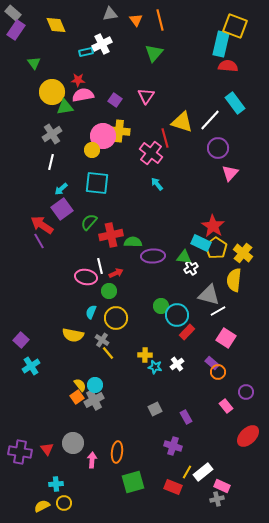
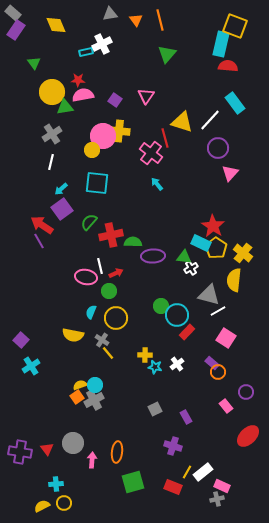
green triangle at (154, 53): moved 13 px right, 1 px down
yellow semicircle at (80, 385): rotated 72 degrees counterclockwise
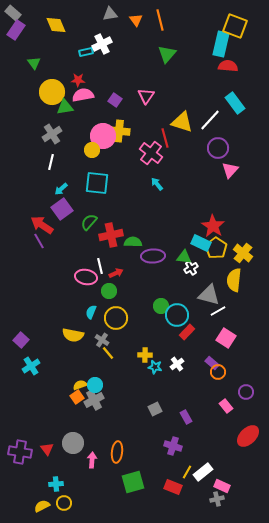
pink triangle at (230, 173): moved 3 px up
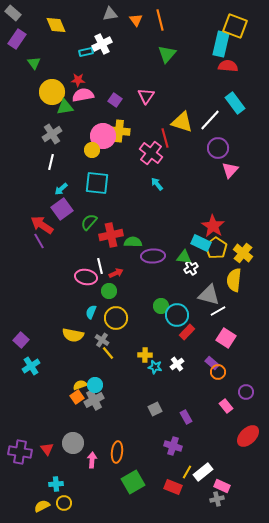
purple rectangle at (16, 30): moved 1 px right, 9 px down
green square at (133, 482): rotated 15 degrees counterclockwise
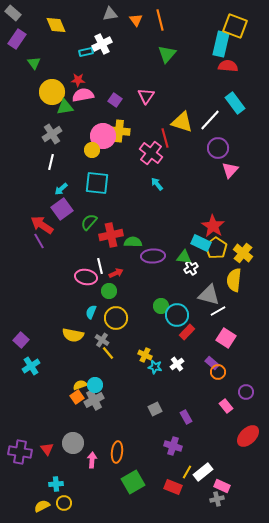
yellow cross at (145, 355): rotated 24 degrees clockwise
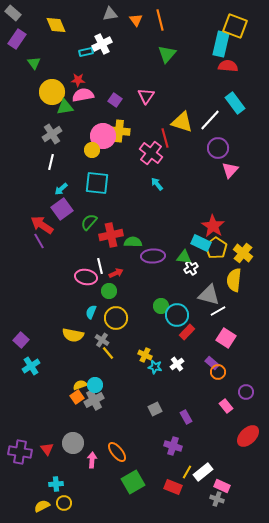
orange ellipse at (117, 452): rotated 45 degrees counterclockwise
gray cross at (217, 499): rotated 32 degrees clockwise
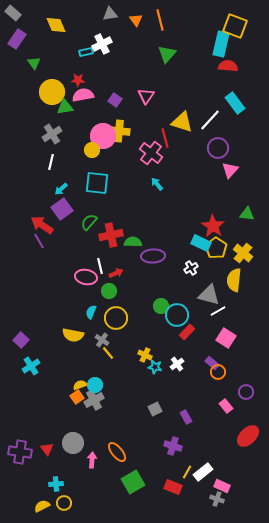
green triangle at (184, 257): moved 63 px right, 43 px up
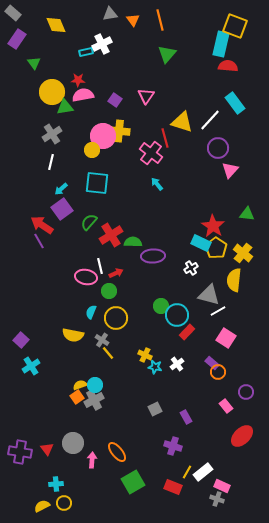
orange triangle at (136, 20): moved 3 px left
red cross at (111, 235): rotated 20 degrees counterclockwise
red ellipse at (248, 436): moved 6 px left
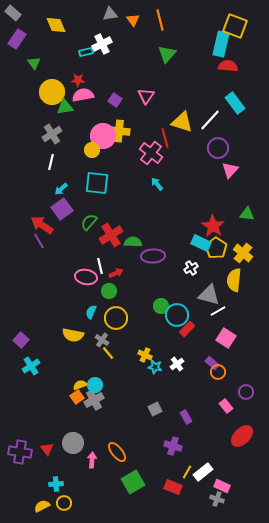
red rectangle at (187, 332): moved 3 px up
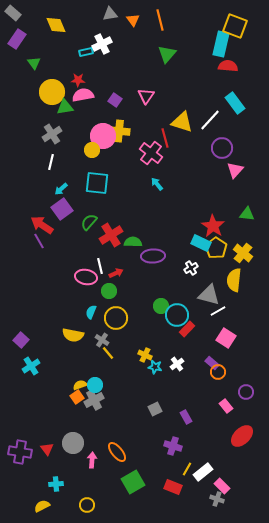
purple circle at (218, 148): moved 4 px right
pink triangle at (230, 170): moved 5 px right
yellow line at (187, 472): moved 3 px up
pink rectangle at (222, 486): rotated 21 degrees clockwise
yellow circle at (64, 503): moved 23 px right, 2 px down
